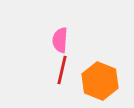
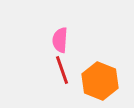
red line: rotated 32 degrees counterclockwise
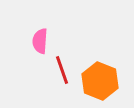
pink semicircle: moved 20 px left, 1 px down
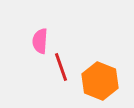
red line: moved 1 px left, 3 px up
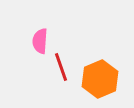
orange hexagon: moved 2 px up; rotated 15 degrees clockwise
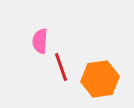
orange hexagon: rotated 15 degrees clockwise
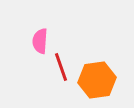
orange hexagon: moved 3 px left, 1 px down
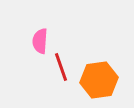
orange hexagon: moved 2 px right
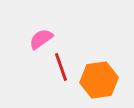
pink semicircle: moved 1 px right, 2 px up; rotated 50 degrees clockwise
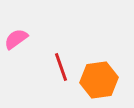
pink semicircle: moved 25 px left
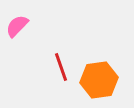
pink semicircle: moved 1 px right, 13 px up; rotated 10 degrees counterclockwise
